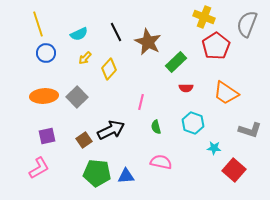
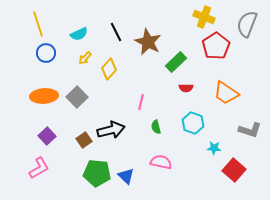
black arrow: rotated 12 degrees clockwise
purple square: rotated 30 degrees counterclockwise
blue triangle: rotated 48 degrees clockwise
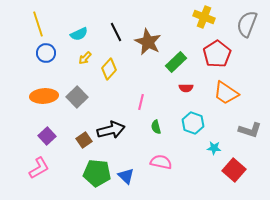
red pentagon: moved 1 px right, 8 px down
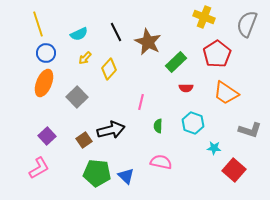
orange ellipse: moved 13 px up; rotated 64 degrees counterclockwise
green semicircle: moved 2 px right, 1 px up; rotated 16 degrees clockwise
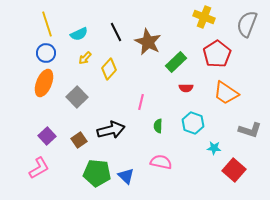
yellow line: moved 9 px right
brown square: moved 5 px left
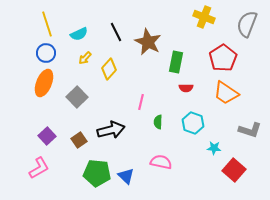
red pentagon: moved 6 px right, 4 px down
green rectangle: rotated 35 degrees counterclockwise
green semicircle: moved 4 px up
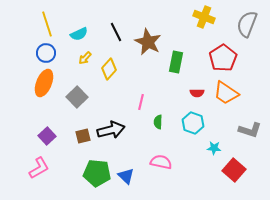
red semicircle: moved 11 px right, 5 px down
brown square: moved 4 px right, 4 px up; rotated 21 degrees clockwise
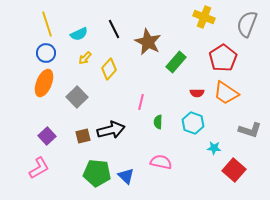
black line: moved 2 px left, 3 px up
green rectangle: rotated 30 degrees clockwise
